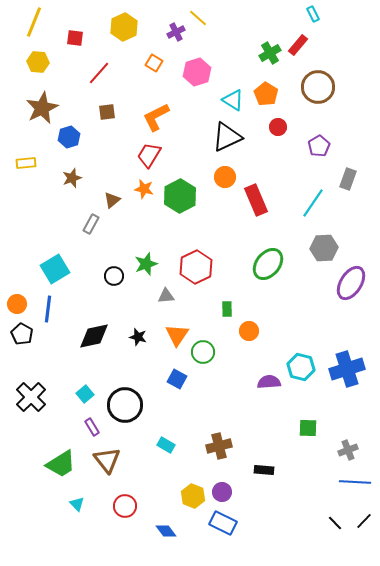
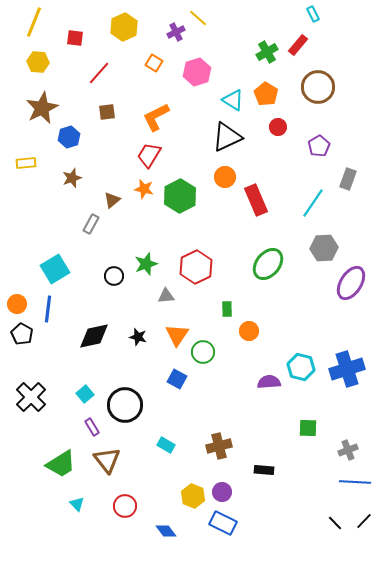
green cross at (270, 53): moved 3 px left, 1 px up
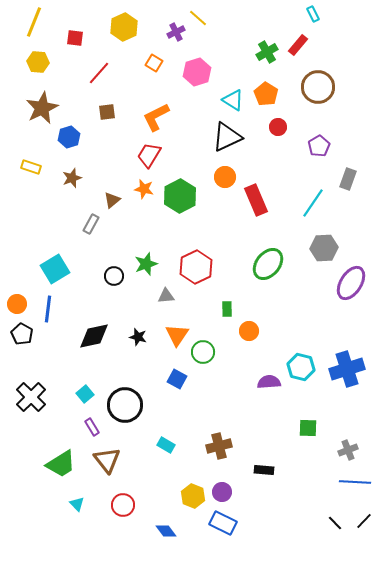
yellow rectangle at (26, 163): moved 5 px right, 4 px down; rotated 24 degrees clockwise
red circle at (125, 506): moved 2 px left, 1 px up
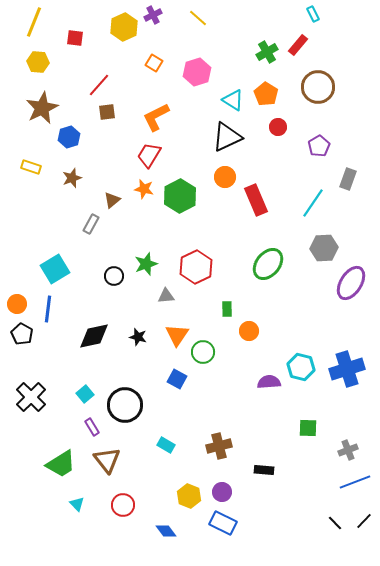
purple cross at (176, 32): moved 23 px left, 17 px up
red line at (99, 73): moved 12 px down
blue line at (355, 482): rotated 24 degrees counterclockwise
yellow hexagon at (193, 496): moved 4 px left
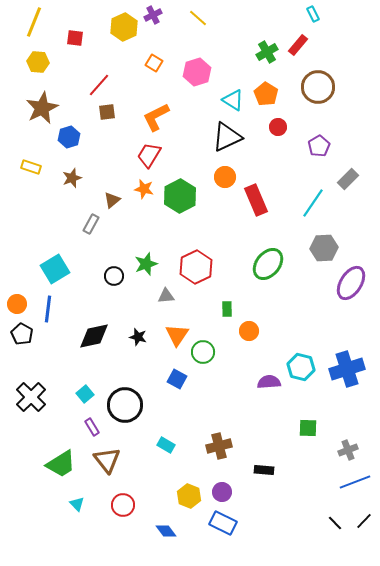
gray rectangle at (348, 179): rotated 25 degrees clockwise
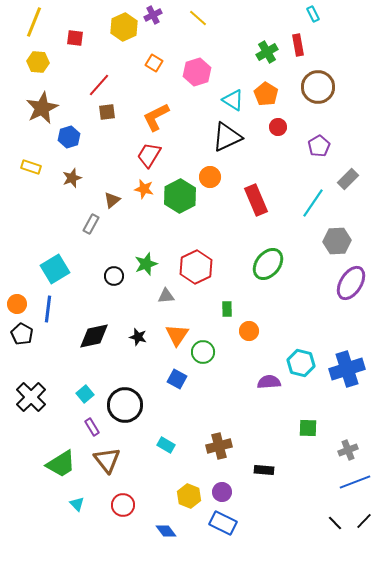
red rectangle at (298, 45): rotated 50 degrees counterclockwise
orange circle at (225, 177): moved 15 px left
gray hexagon at (324, 248): moved 13 px right, 7 px up
cyan hexagon at (301, 367): moved 4 px up
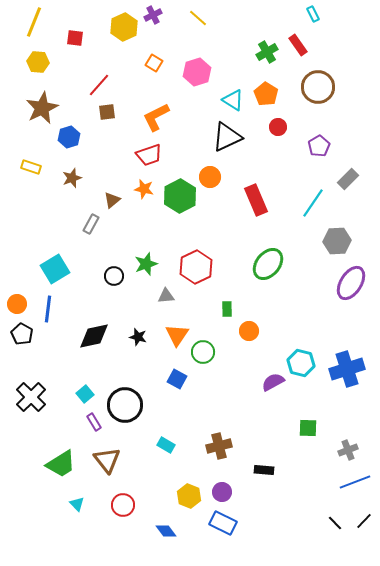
red rectangle at (298, 45): rotated 25 degrees counterclockwise
red trapezoid at (149, 155): rotated 140 degrees counterclockwise
purple semicircle at (269, 382): moved 4 px right; rotated 25 degrees counterclockwise
purple rectangle at (92, 427): moved 2 px right, 5 px up
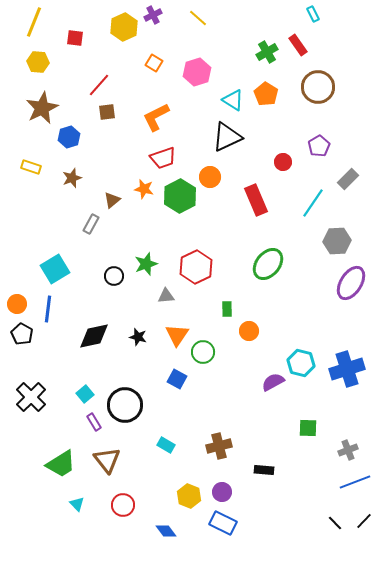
red circle at (278, 127): moved 5 px right, 35 px down
red trapezoid at (149, 155): moved 14 px right, 3 px down
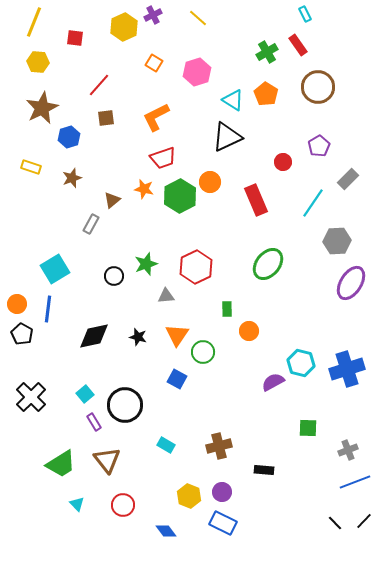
cyan rectangle at (313, 14): moved 8 px left
brown square at (107, 112): moved 1 px left, 6 px down
orange circle at (210, 177): moved 5 px down
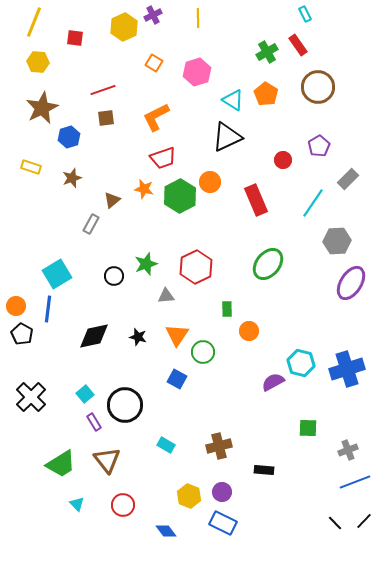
yellow line at (198, 18): rotated 48 degrees clockwise
red line at (99, 85): moved 4 px right, 5 px down; rotated 30 degrees clockwise
red circle at (283, 162): moved 2 px up
cyan square at (55, 269): moved 2 px right, 5 px down
orange circle at (17, 304): moved 1 px left, 2 px down
